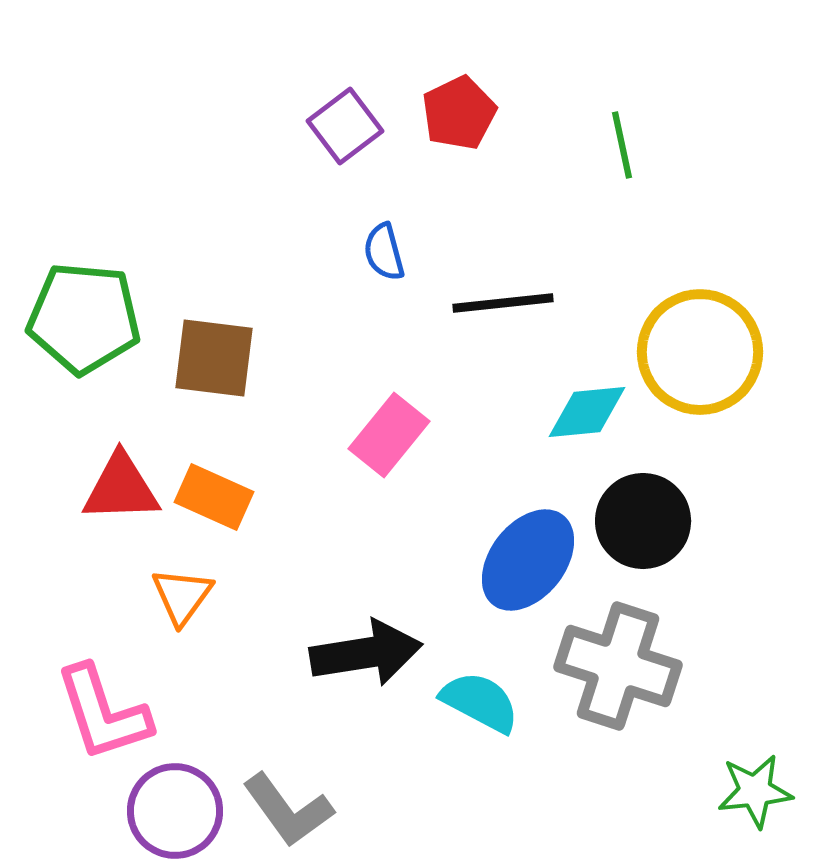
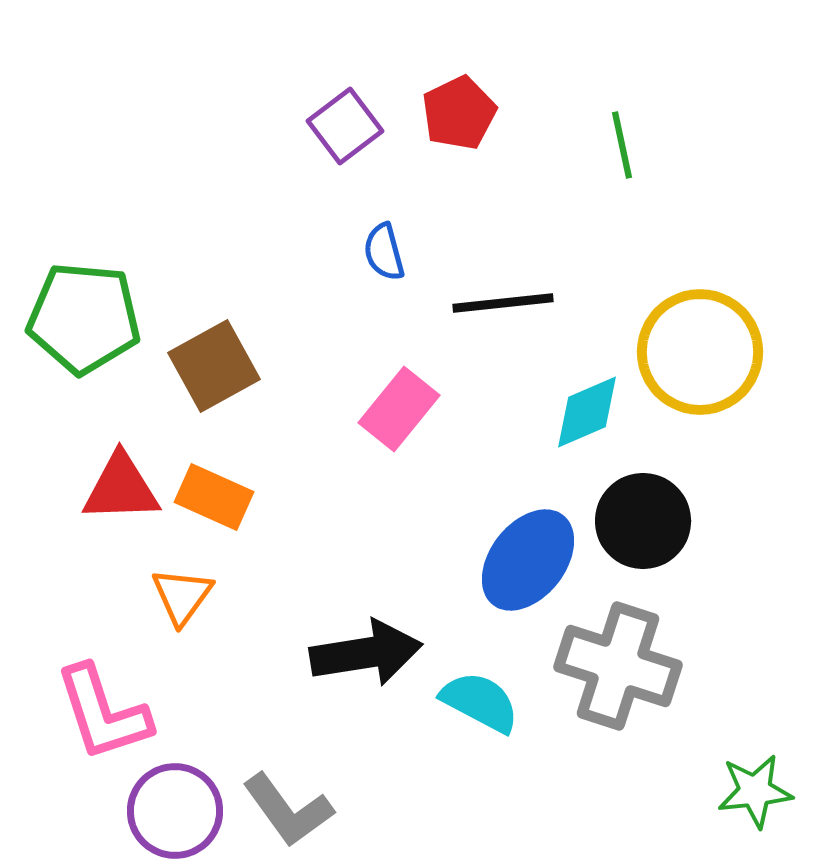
brown square: moved 8 px down; rotated 36 degrees counterclockwise
cyan diamond: rotated 18 degrees counterclockwise
pink rectangle: moved 10 px right, 26 px up
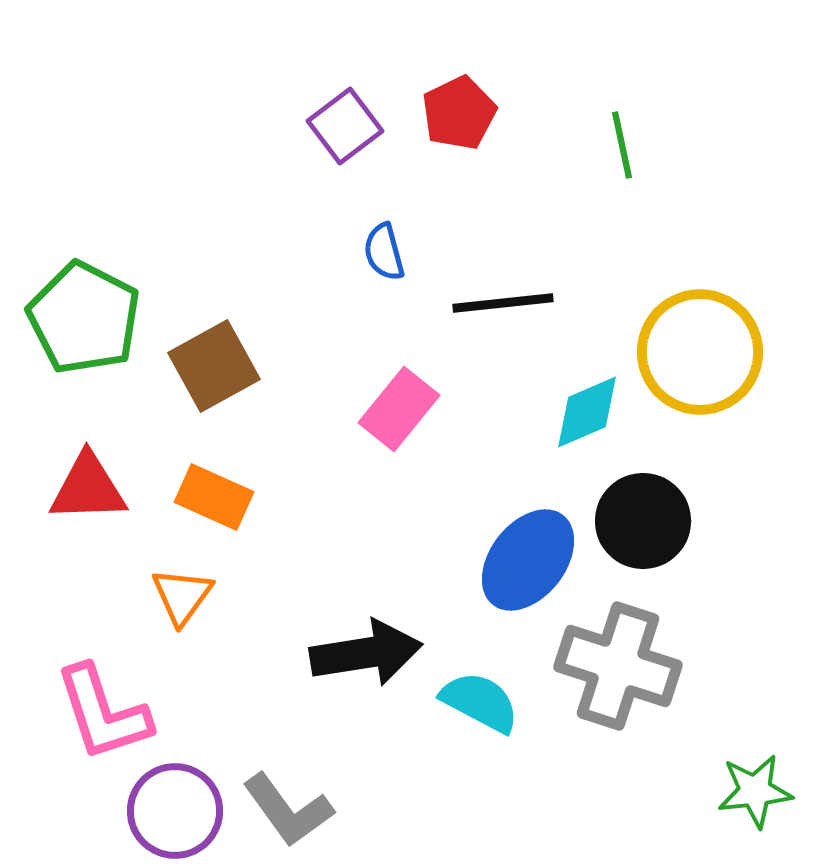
green pentagon: rotated 22 degrees clockwise
red triangle: moved 33 px left
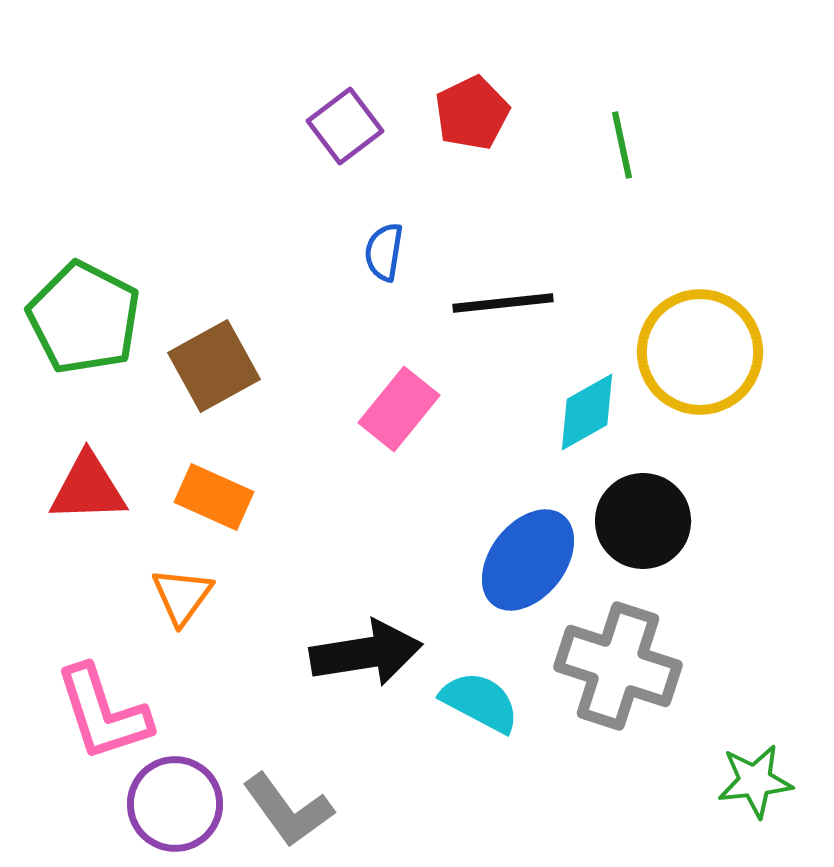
red pentagon: moved 13 px right
blue semicircle: rotated 24 degrees clockwise
cyan diamond: rotated 6 degrees counterclockwise
green star: moved 10 px up
purple circle: moved 7 px up
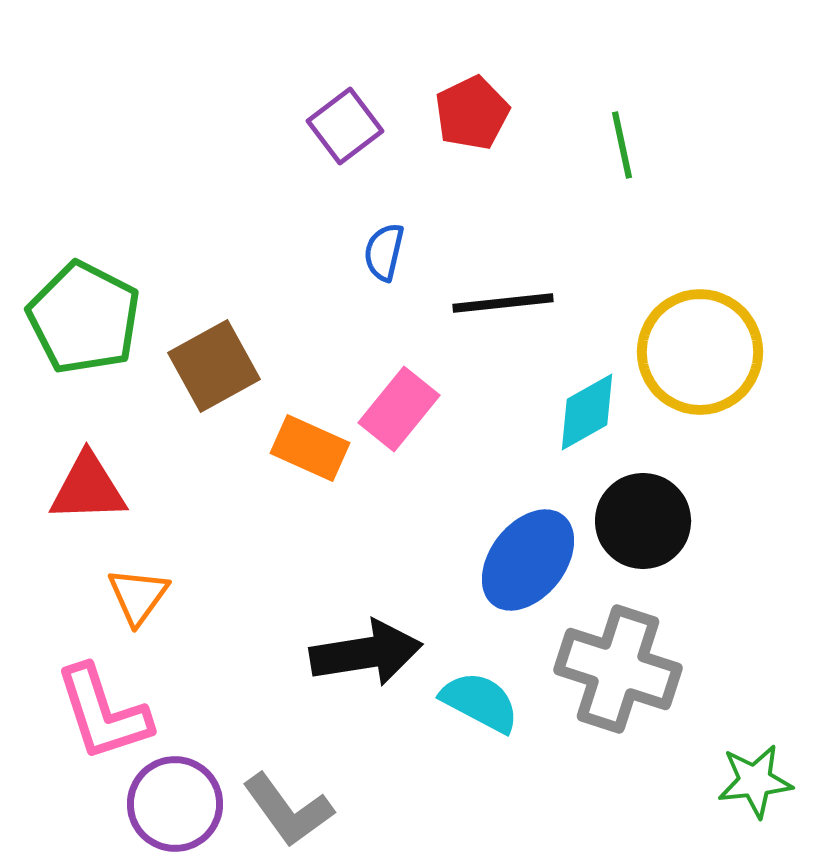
blue semicircle: rotated 4 degrees clockwise
orange rectangle: moved 96 px right, 49 px up
orange triangle: moved 44 px left
gray cross: moved 3 px down
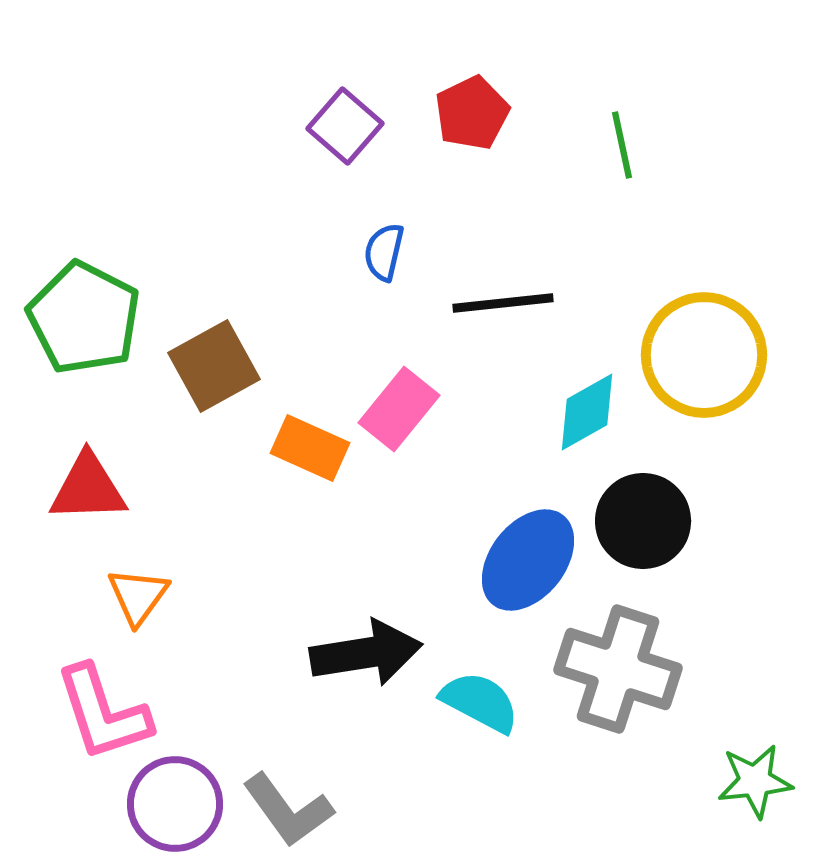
purple square: rotated 12 degrees counterclockwise
yellow circle: moved 4 px right, 3 px down
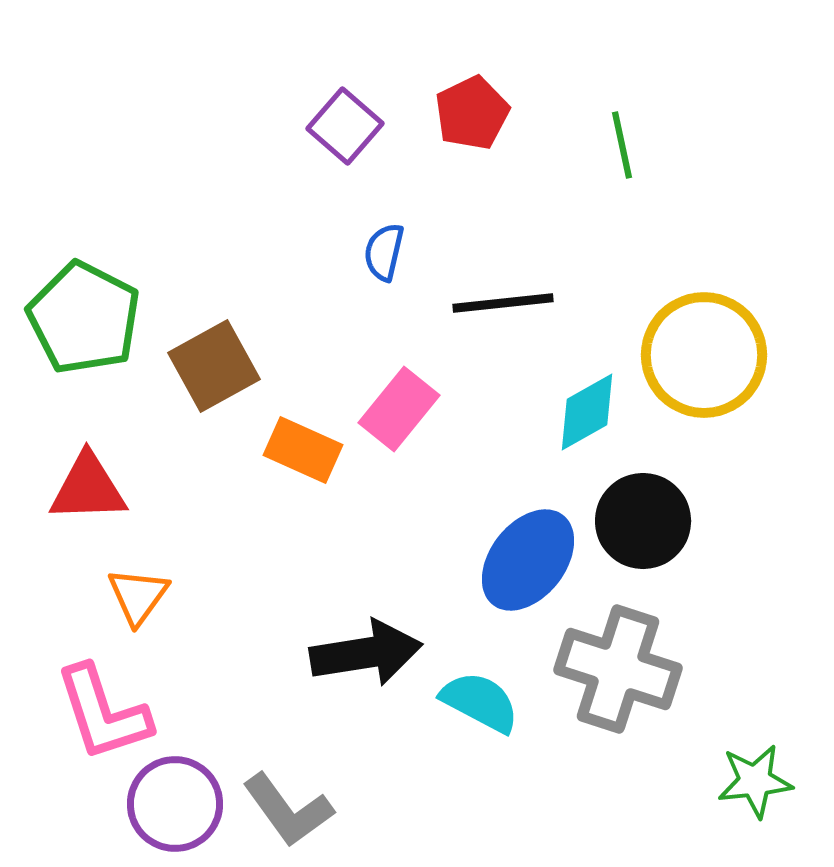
orange rectangle: moved 7 px left, 2 px down
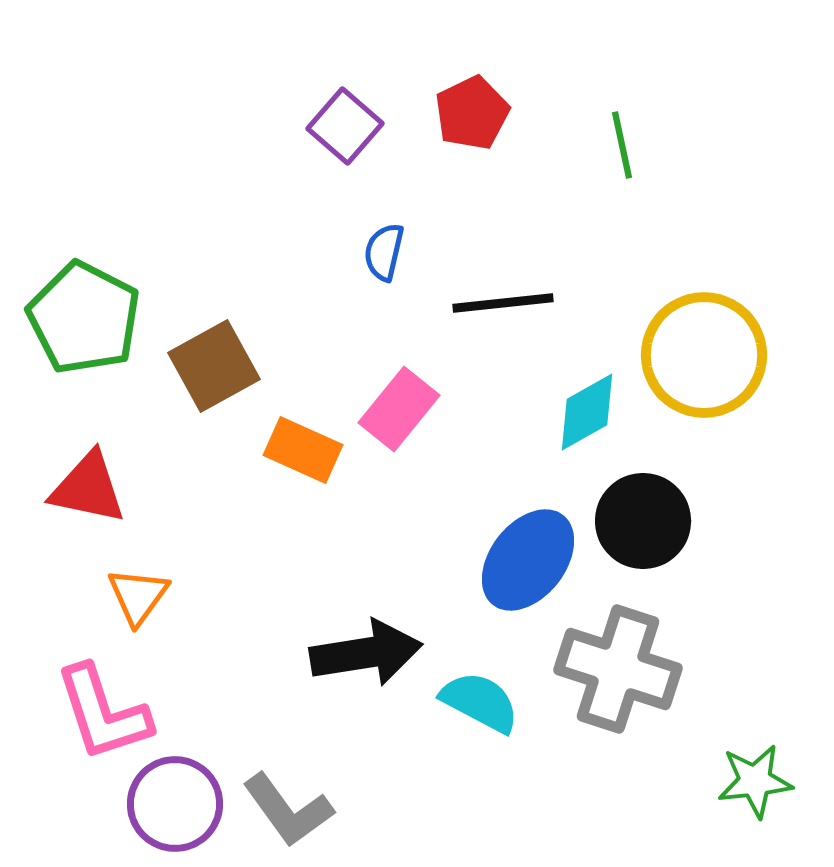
red triangle: rotated 14 degrees clockwise
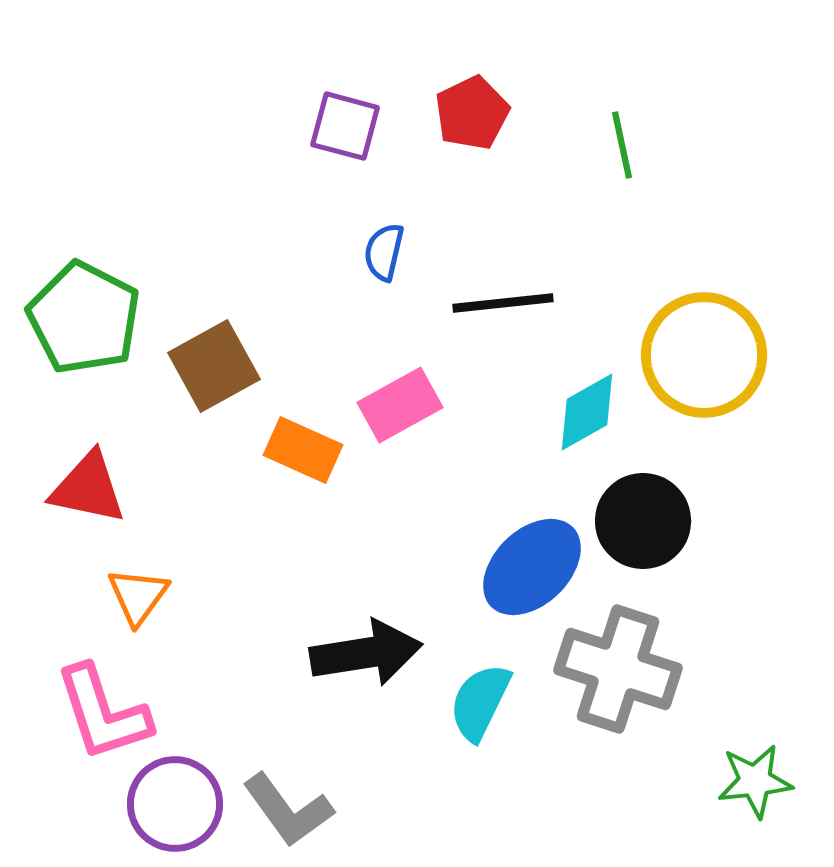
purple square: rotated 26 degrees counterclockwise
pink rectangle: moved 1 px right, 4 px up; rotated 22 degrees clockwise
blue ellipse: moved 4 px right, 7 px down; rotated 8 degrees clockwise
cyan semicircle: rotated 92 degrees counterclockwise
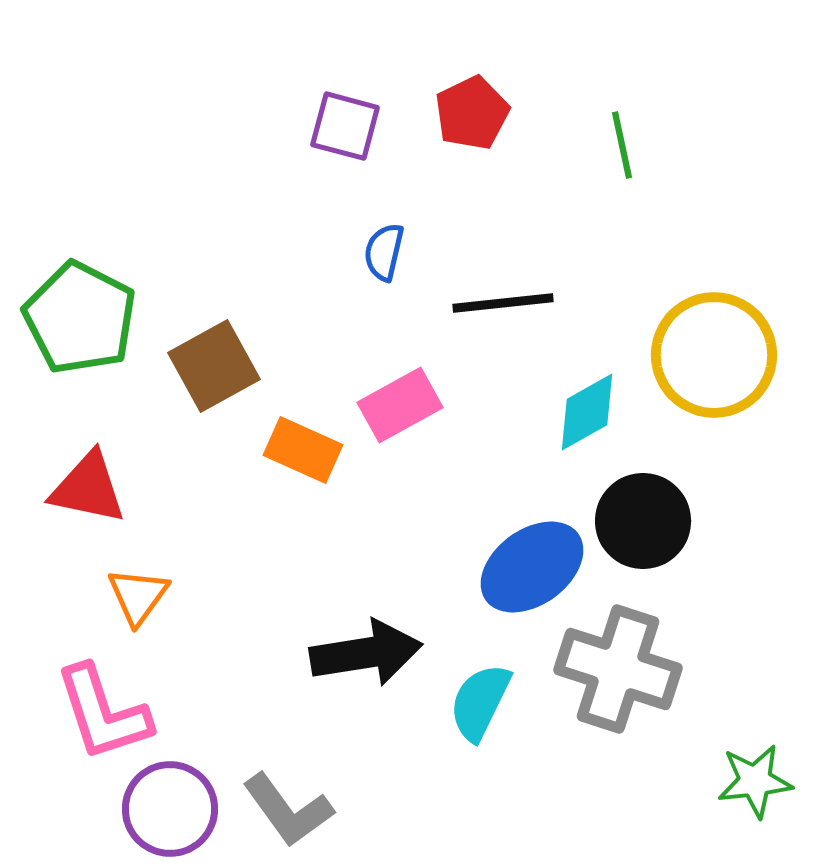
green pentagon: moved 4 px left
yellow circle: moved 10 px right
blue ellipse: rotated 8 degrees clockwise
purple circle: moved 5 px left, 5 px down
